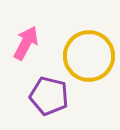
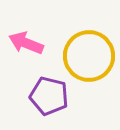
pink arrow: rotated 96 degrees counterclockwise
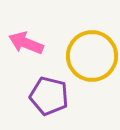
yellow circle: moved 3 px right
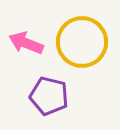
yellow circle: moved 10 px left, 14 px up
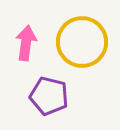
pink arrow: rotated 76 degrees clockwise
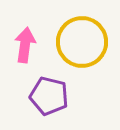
pink arrow: moved 1 px left, 2 px down
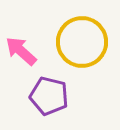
pink arrow: moved 4 px left, 6 px down; rotated 56 degrees counterclockwise
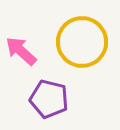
purple pentagon: moved 3 px down
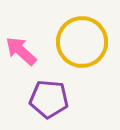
purple pentagon: rotated 9 degrees counterclockwise
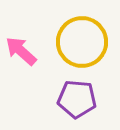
purple pentagon: moved 28 px right
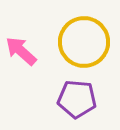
yellow circle: moved 2 px right
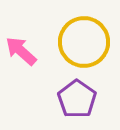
purple pentagon: rotated 30 degrees clockwise
